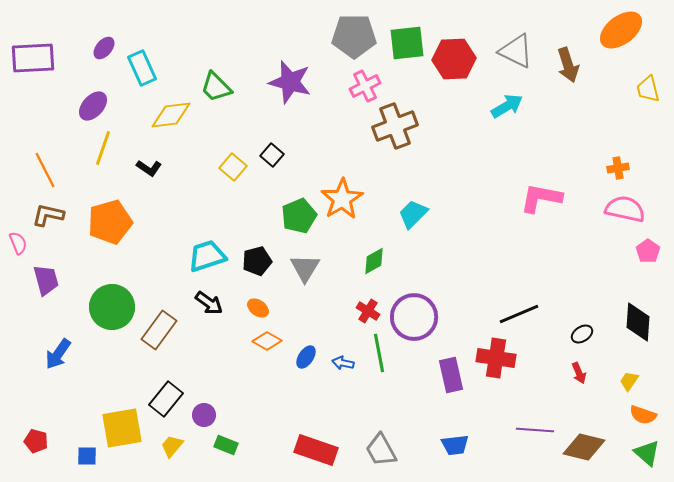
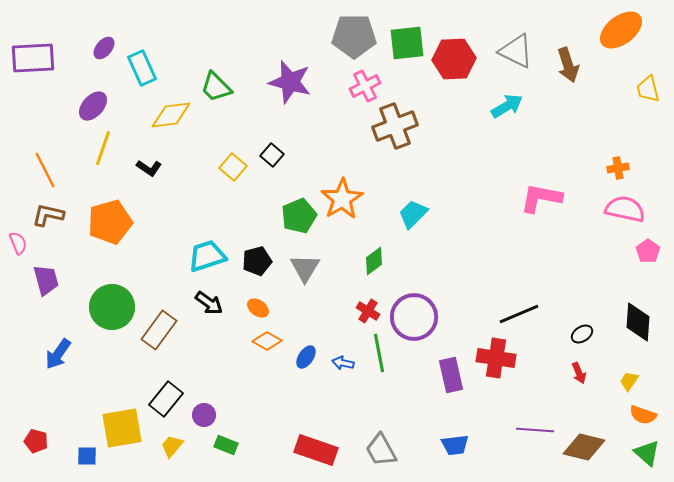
green diamond at (374, 261): rotated 8 degrees counterclockwise
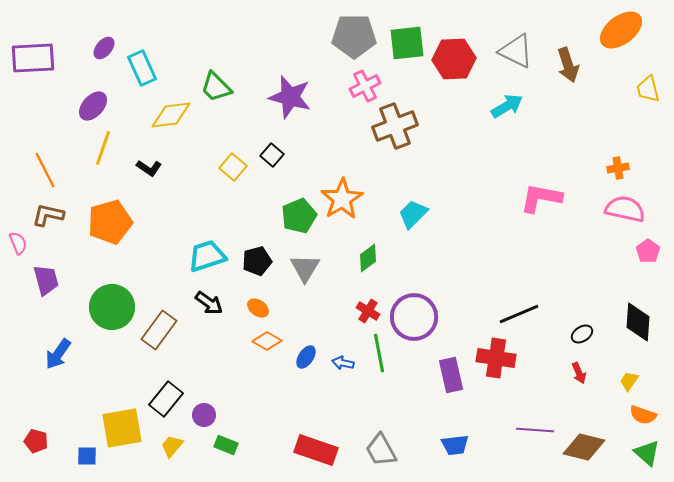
purple star at (290, 82): moved 15 px down
green diamond at (374, 261): moved 6 px left, 3 px up
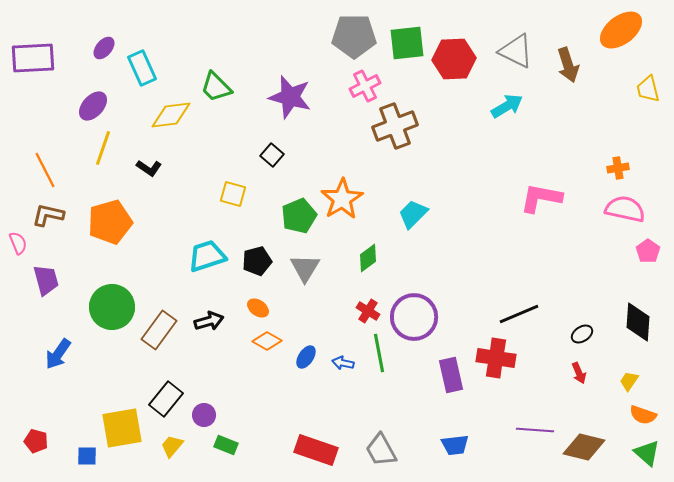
yellow square at (233, 167): moved 27 px down; rotated 24 degrees counterclockwise
black arrow at (209, 303): moved 18 px down; rotated 52 degrees counterclockwise
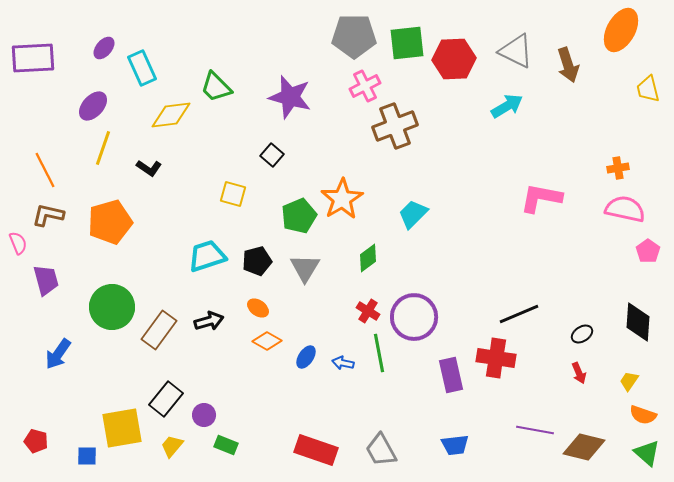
orange ellipse at (621, 30): rotated 24 degrees counterclockwise
purple line at (535, 430): rotated 6 degrees clockwise
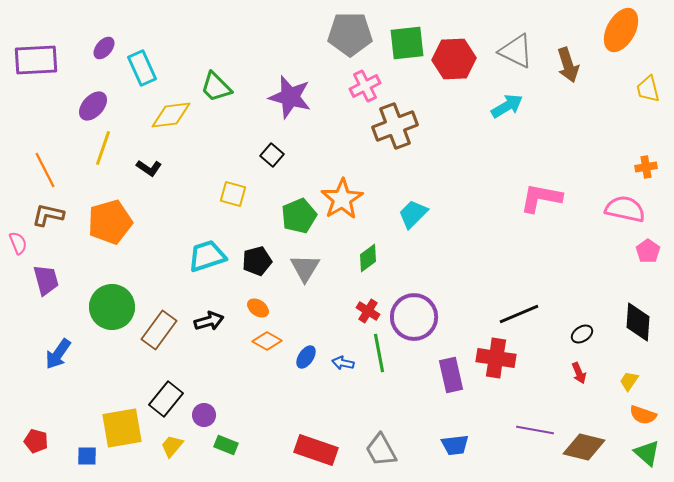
gray pentagon at (354, 36): moved 4 px left, 2 px up
purple rectangle at (33, 58): moved 3 px right, 2 px down
orange cross at (618, 168): moved 28 px right, 1 px up
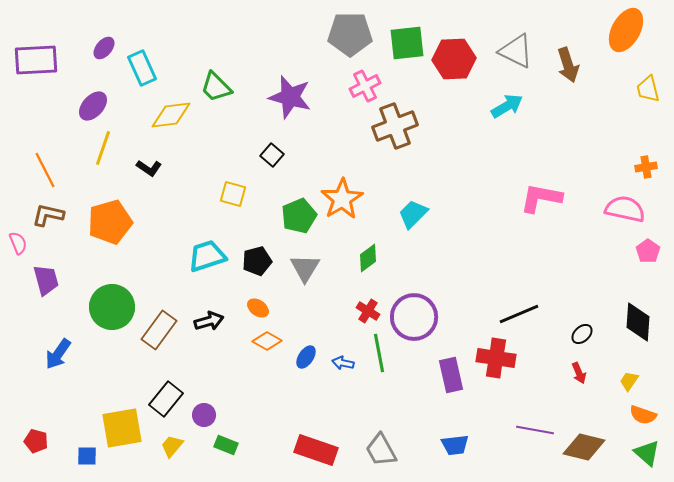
orange ellipse at (621, 30): moved 5 px right
black ellipse at (582, 334): rotated 10 degrees counterclockwise
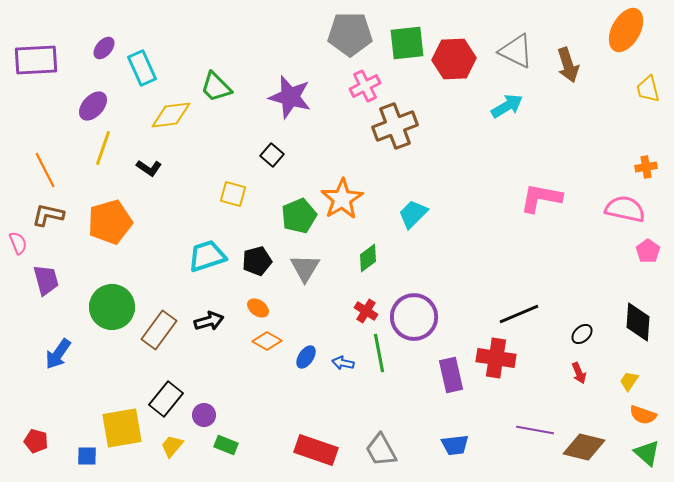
red cross at (368, 311): moved 2 px left
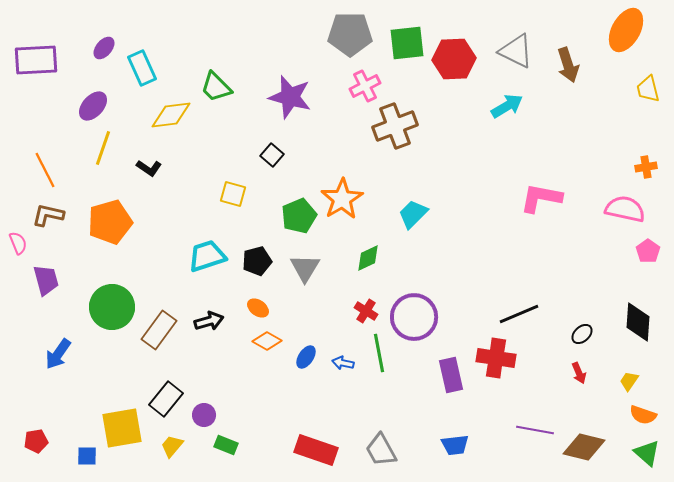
green diamond at (368, 258): rotated 12 degrees clockwise
red pentagon at (36, 441): rotated 25 degrees counterclockwise
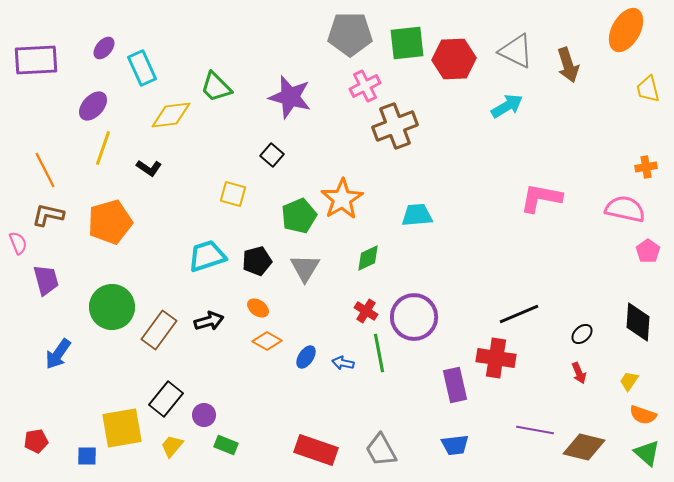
cyan trapezoid at (413, 214): moved 4 px right, 1 px down; rotated 40 degrees clockwise
purple rectangle at (451, 375): moved 4 px right, 10 px down
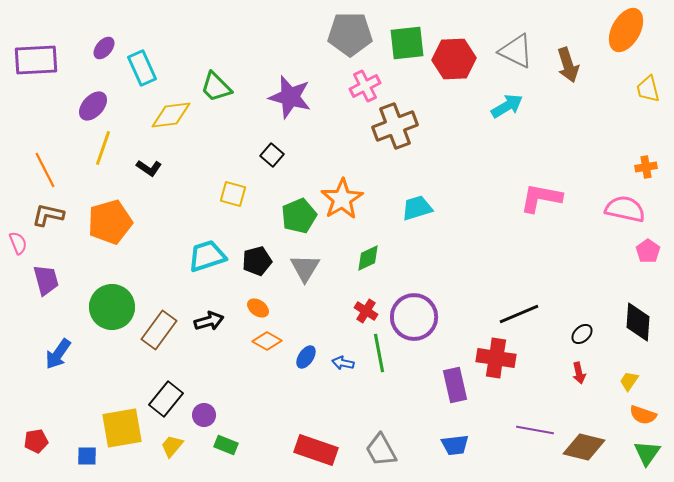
cyan trapezoid at (417, 215): moved 7 px up; rotated 12 degrees counterclockwise
red arrow at (579, 373): rotated 10 degrees clockwise
green triangle at (647, 453): rotated 24 degrees clockwise
